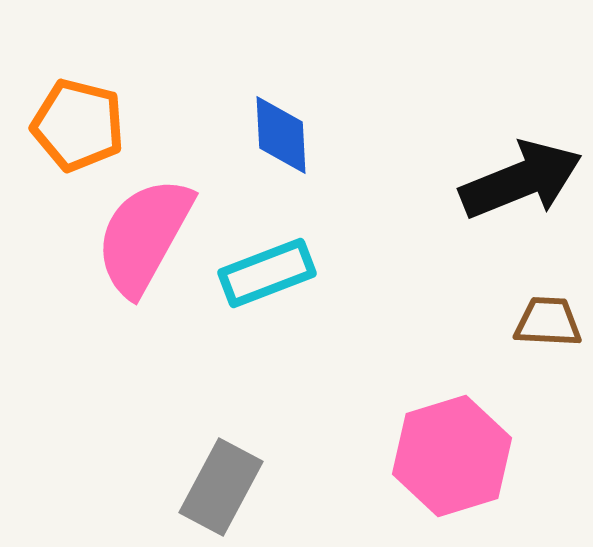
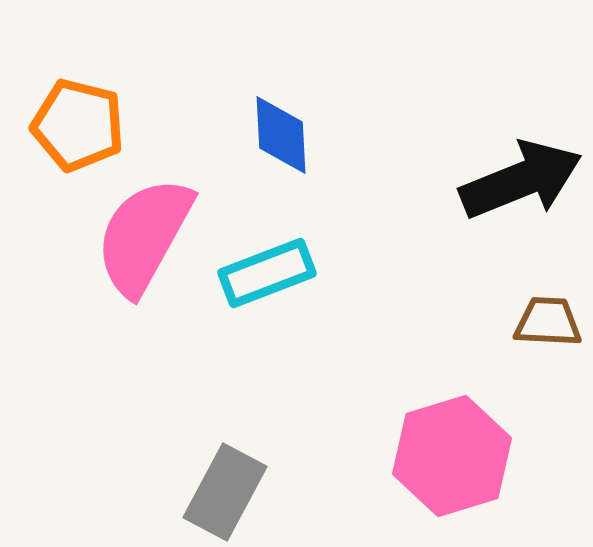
gray rectangle: moved 4 px right, 5 px down
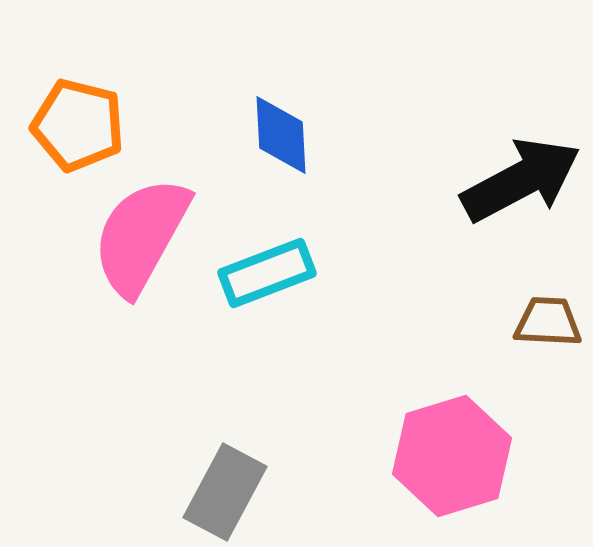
black arrow: rotated 6 degrees counterclockwise
pink semicircle: moved 3 px left
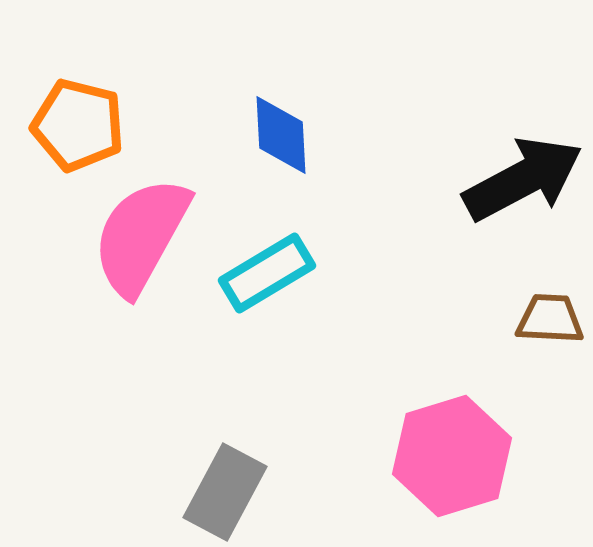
black arrow: moved 2 px right, 1 px up
cyan rectangle: rotated 10 degrees counterclockwise
brown trapezoid: moved 2 px right, 3 px up
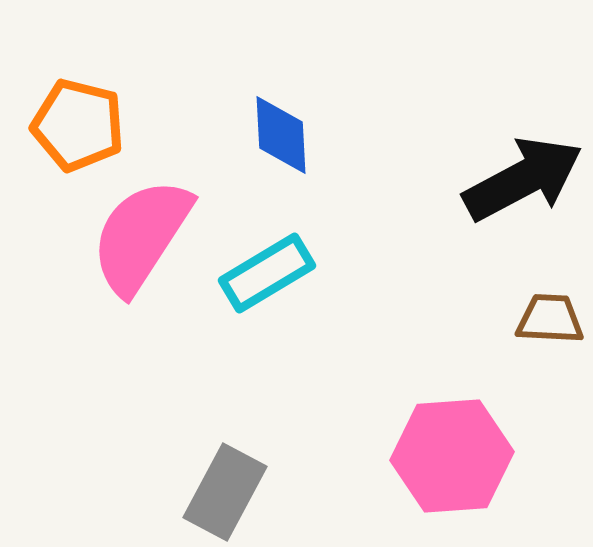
pink semicircle: rotated 4 degrees clockwise
pink hexagon: rotated 13 degrees clockwise
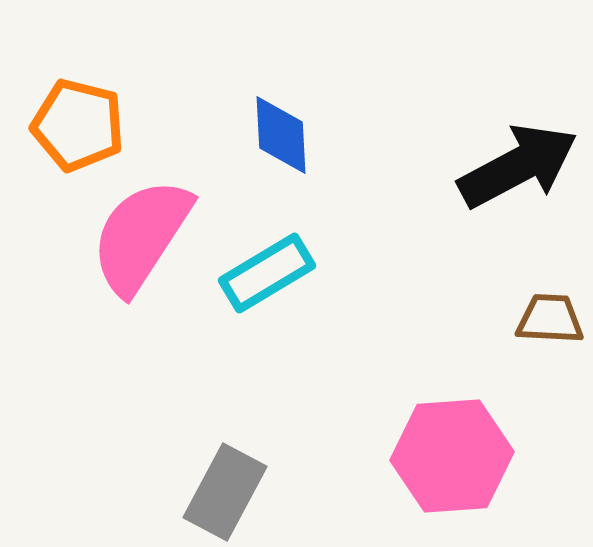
black arrow: moved 5 px left, 13 px up
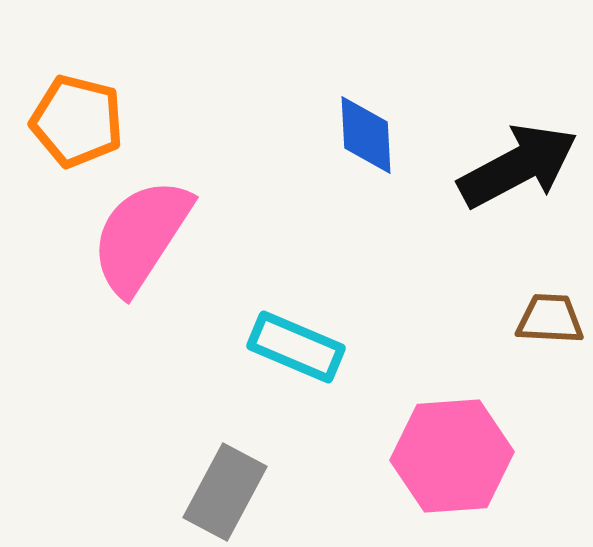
orange pentagon: moved 1 px left, 4 px up
blue diamond: moved 85 px right
cyan rectangle: moved 29 px right, 74 px down; rotated 54 degrees clockwise
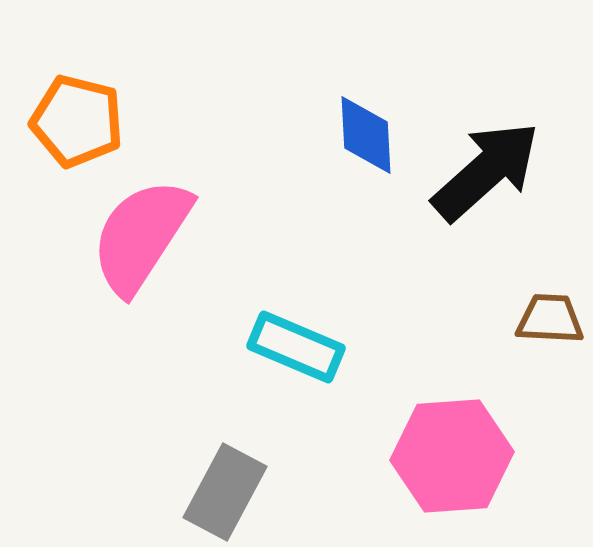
black arrow: moved 32 px left, 5 px down; rotated 14 degrees counterclockwise
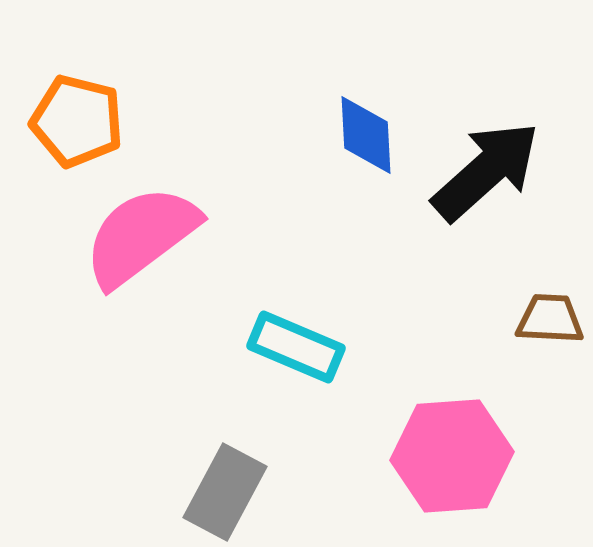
pink semicircle: rotated 20 degrees clockwise
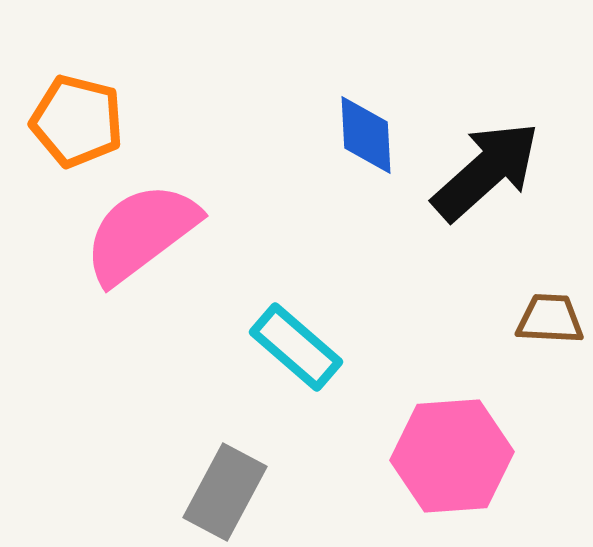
pink semicircle: moved 3 px up
cyan rectangle: rotated 18 degrees clockwise
